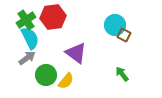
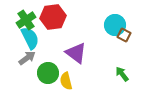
green circle: moved 2 px right, 2 px up
yellow semicircle: rotated 126 degrees clockwise
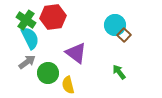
green cross: rotated 24 degrees counterclockwise
brown square: rotated 16 degrees clockwise
gray arrow: moved 4 px down
green arrow: moved 3 px left, 2 px up
yellow semicircle: moved 2 px right, 4 px down
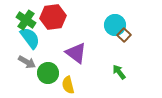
cyan semicircle: rotated 10 degrees counterclockwise
gray arrow: rotated 66 degrees clockwise
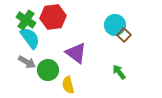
green circle: moved 3 px up
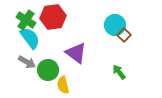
yellow semicircle: moved 5 px left
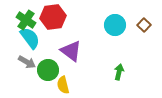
brown square: moved 20 px right, 10 px up
purple triangle: moved 5 px left, 2 px up
green arrow: rotated 49 degrees clockwise
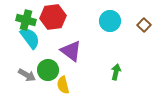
green cross: rotated 18 degrees counterclockwise
cyan circle: moved 5 px left, 4 px up
gray arrow: moved 13 px down
green arrow: moved 3 px left
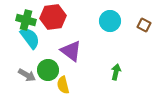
brown square: rotated 16 degrees counterclockwise
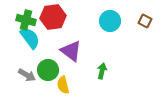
brown square: moved 1 px right, 4 px up
green arrow: moved 14 px left, 1 px up
